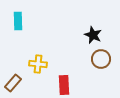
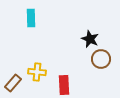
cyan rectangle: moved 13 px right, 3 px up
black star: moved 3 px left, 4 px down
yellow cross: moved 1 px left, 8 px down
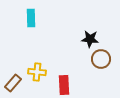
black star: rotated 18 degrees counterclockwise
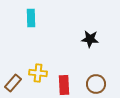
brown circle: moved 5 px left, 25 px down
yellow cross: moved 1 px right, 1 px down
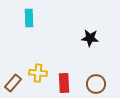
cyan rectangle: moved 2 px left
black star: moved 1 px up
red rectangle: moved 2 px up
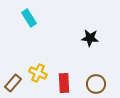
cyan rectangle: rotated 30 degrees counterclockwise
yellow cross: rotated 18 degrees clockwise
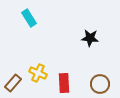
brown circle: moved 4 px right
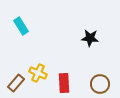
cyan rectangle: moved 8 px left, 8 px down
brown rectangle: moved 3 px right
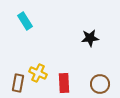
cyan rectangle: moved 4 px right, 5 px up
black star: rotated 12 degrees counterclockwise
brown rectangle: moved 2 px right; rotated 30 degrees counterclockwise
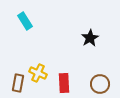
black star: rotated 24 degrees counterclockwise
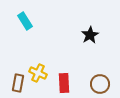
black star: moved 3 px up
